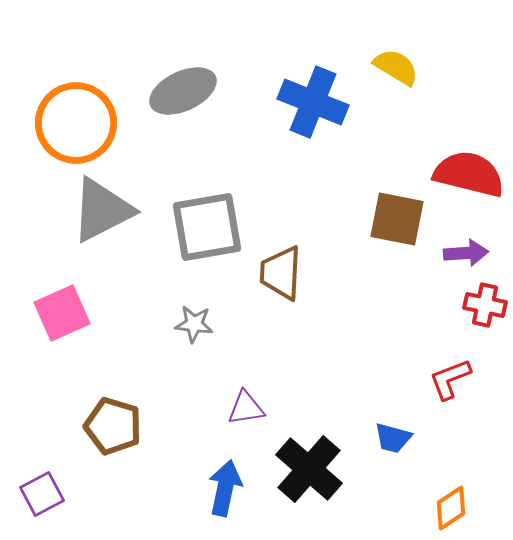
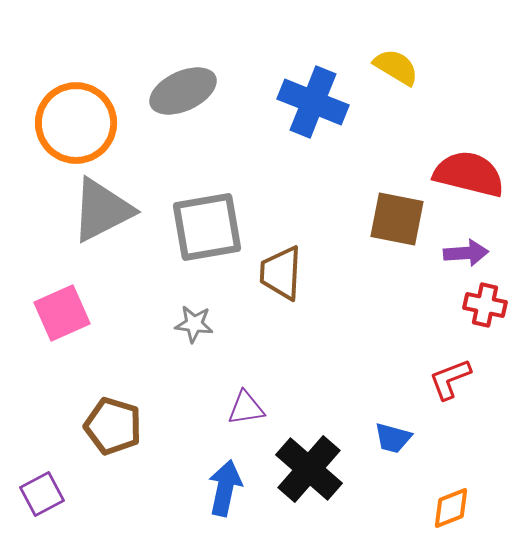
orange diamond: rotated 12 degrees clockwise
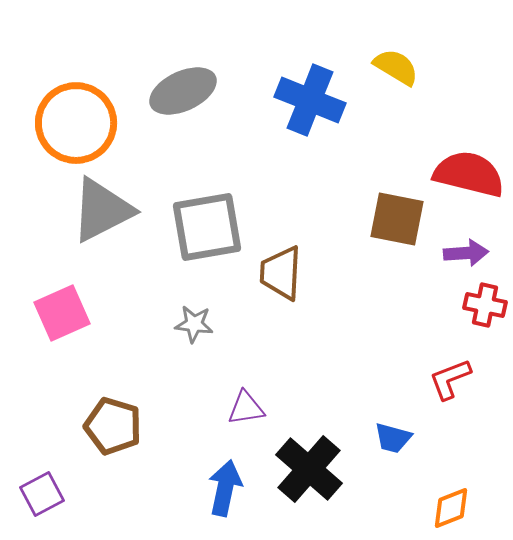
blue cross: moved 3 px left, 2 px up
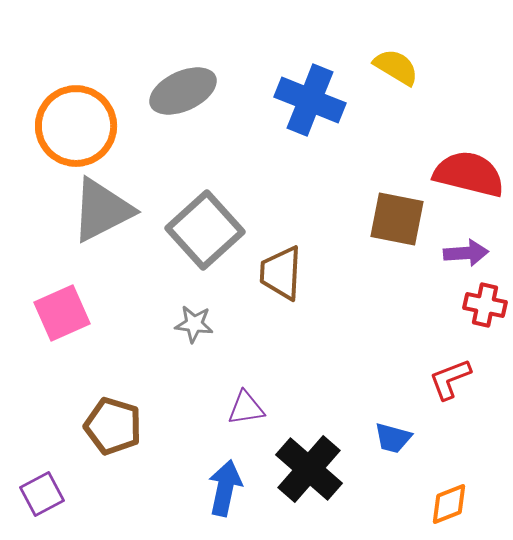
orange circle: moved 3 px down
gray square: moved 2 px left, 3 px down; rotated 32 degrees counterclockwise
orange diamond: moved 2 px left, 4 px up
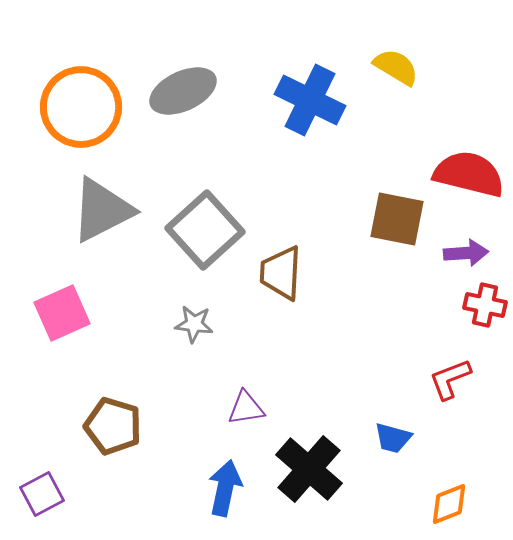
blue cross: rotated 4 degrees clockwise
orange circle: moved 5 px right, 19 px up
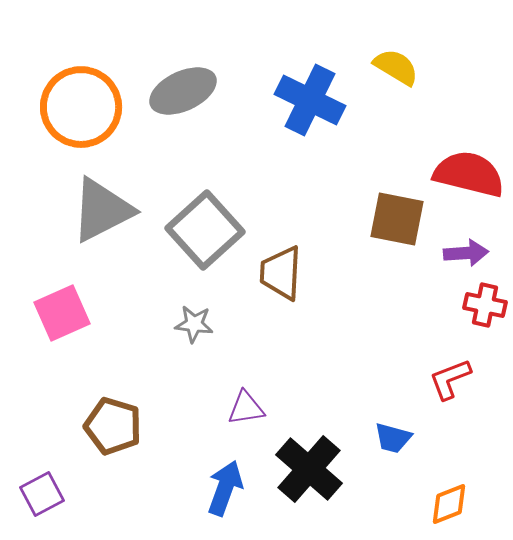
blue arrow: rotated 8 degrees clockwise
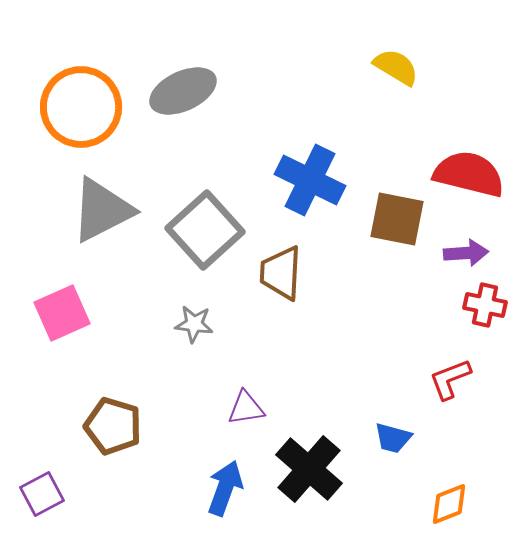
blue cross: moved 80 px down
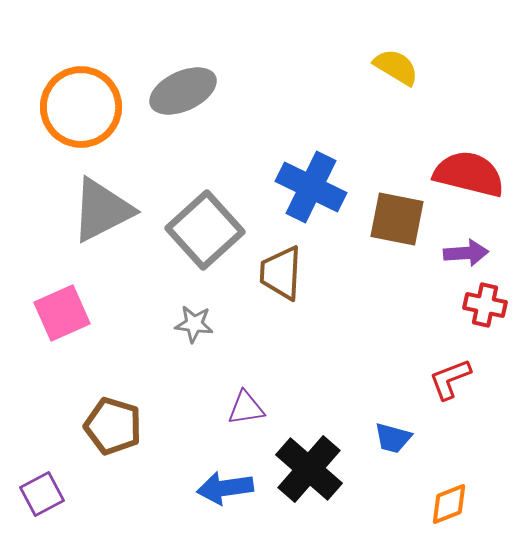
blue cross: moved 1 px right, 7 px down
blue arrow: rotated 118 degrees counterclockwise
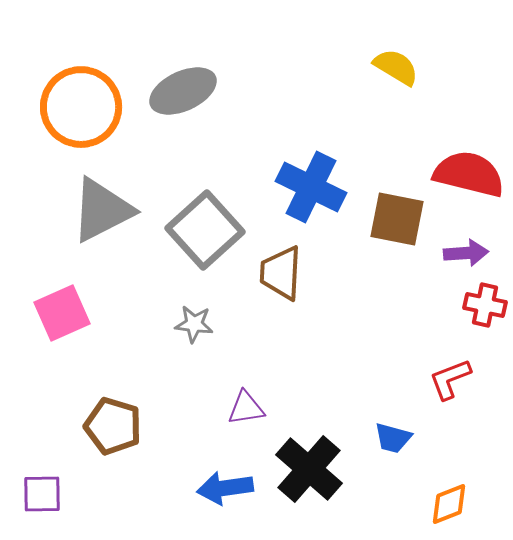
purple square: rotated 27 degrees clockwise
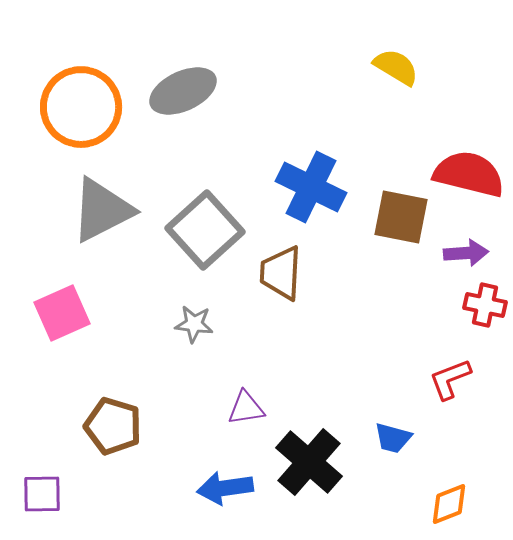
brown square: moved 4 px right, 2 px up
black cross: moved 7 px up
